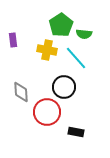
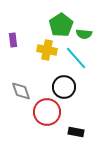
gray diamond: moved 1 px up; rotated 15 degrees counterclockwise
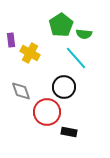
purple rectangle: moved 2 px left
yellow cross: moved 17 px left, 3 px down; rotated 18 degrees clockwise
black rectangle: moved 7 px left
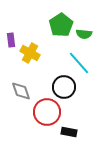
cyan line: moved 3 px right, 5 px down
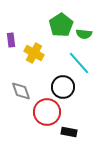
yellow cross: moved 4 px right
black circle: moved 1 px left
